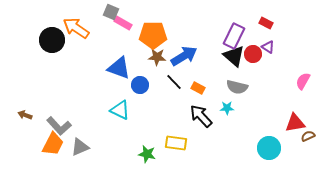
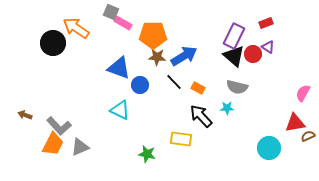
red rectangle: rotated 48 degrees counterclockwise
black circle: moved 1 px right, 3 px down
pink semicircle: moved 12 px down
yellow rectangle: moved 5 px right, 4 px up
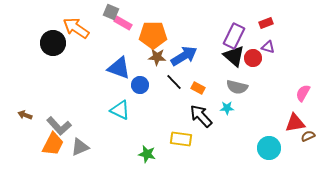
purple triangle: rotated 16 degrees counterclockwise
red circle: moved 4 px down
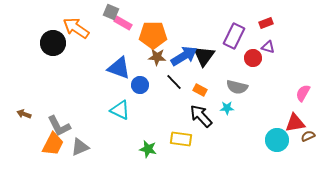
black triangle: moved 30 px left; rotated 25 degrees clockwise
orange rectangle: moved 2 px right, 2 px down
brown arrow: moved 1 px left, 1 px up
gray L-shape: rotated 15 degrees clockwise
cyan circle: moved 8 px right, 8 px up
green star: moved 1 px right, 5 px up
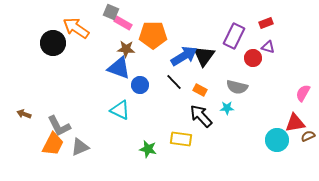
brown star: moved 31 px left, 8 px up
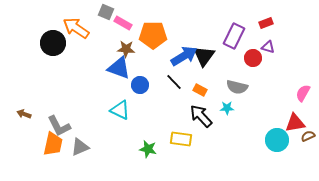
gray square: moved 5 px left
orange trapezoid: rotated 15 degrees counterclockwise
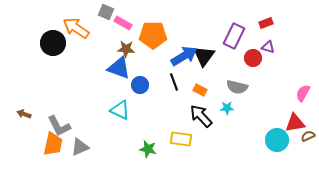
black line: rotated 24 degrees clockwise
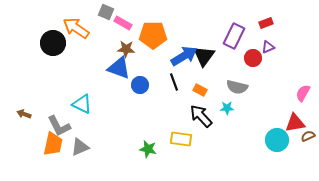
purple triangle: rotated 40 degrees counterclockwise
cyan triangle: moved 38 px left, 6 px up
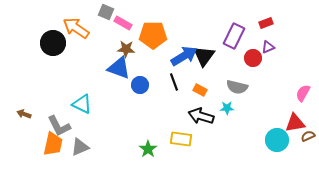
black arrow: rotated 30 degrees counterclockwise
green star: rotated 24 degrees clockwise
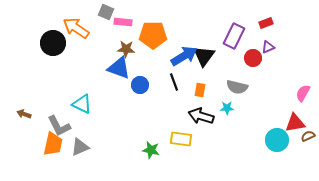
pink rectangle: moved 1 px up; rotated 24 degrees counterclockwise
orange rectangle: rotated 72 degrees clockwise
green star: moved 3 px right, 1 px down; rotated 24 degrees counterclockwise
